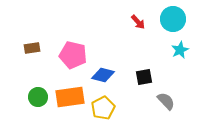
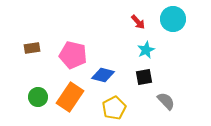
cyan star: moved 34 px left
orange rectangle: rotated 48 degrees counterclockwise
yellow pentagon: moved 11 px right
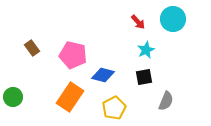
brown rectangle: rotated 63 degrees clockwise
green circle: moved 25 px left
gray semicircle: rotated 66 degrees clockwise
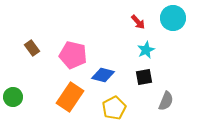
cyan circle: moved 1 px up
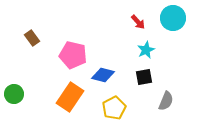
brown rectangle: moved 10 px up
green circle: moved 1 px right, 3 px up
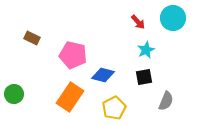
brown rectangle: rotated 28 degrees counterclockwise
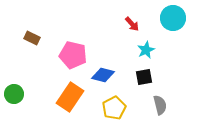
red arrow: moved 6 px left, 2 px down
gray semicircle: moved 6 px left, 4 px down; rotated 36 degrees counterclockwise
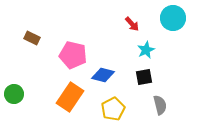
yellow pentagon: moved 1 px left, 1 px down
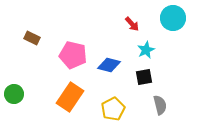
blue diamond: moved 6 px right, 10 px up
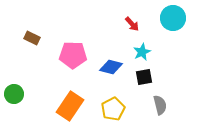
cyan star: moved 4 px left, 2 px down
pink pentagon: rotated 12 degrees counterclockwise
blue diamond: moved 2 px right, 2 px down
orange rectangle: moved 9 px down
